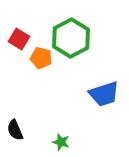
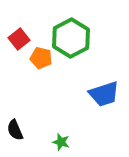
red square: rotated 20 degrees clockwise
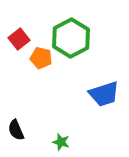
black semicircle: moved 1 px right
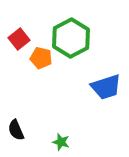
blue trapezoid: moved 2 px right, 7 px up
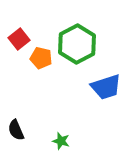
green hexagon: moved 6 px right, 6 px down
green star: moved 1 px up
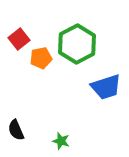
orange pentagon: rotated 25 degrees counterclockwise
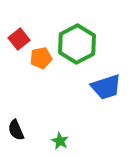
green star: moved 1 px left; rotated 12 degrees clockwise
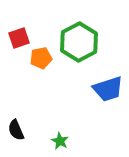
red square: moved 1 px up; rotated 20 degrees clockwise
green hexagon: moved 2 px right, 2 px up
blue trapezoid: moved 2 px right, 2 px down
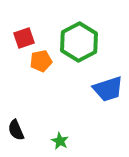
red square: moved 5 px right
orange pentagon: moved 3 px down
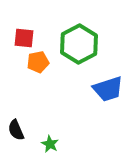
red square: rotated 25 degrees clockwise
green hexagon: moved 2 px down
orange pentagon: moved 3 px left, 1 px down
green star: moved 10 px left, 3 px down
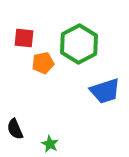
orange pentagon: moved 5 px right, 1 px down
blue trapezoid: moved 3 px left, 2 px down
black semicircle: moved 1 px left, 1 px up
